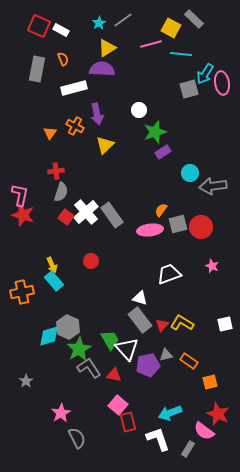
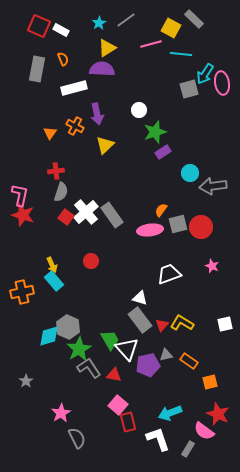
gray line at (123, 20): moved 3 px right
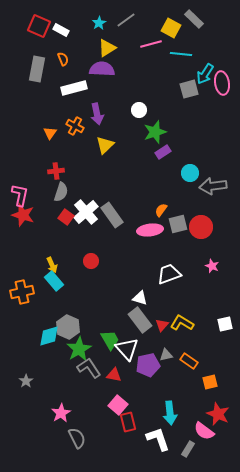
cyan arrow at (170, 413): rotated 75 degrees counterclockwise
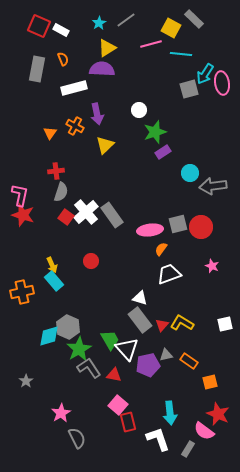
orange semicircle at (161, 210): moved 39 px down
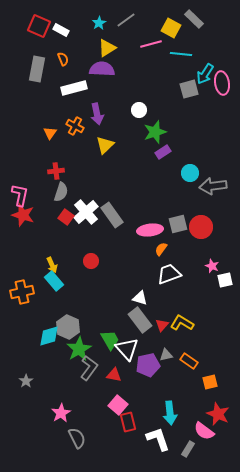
white square at (225, 324): moved 44 px up
gray L-shape at (89, 368): rotated 70 degrees clockwise
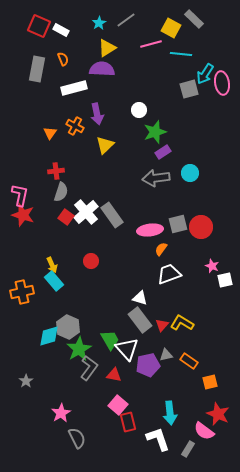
gray arrow at (213, 186): moved 57 px left, 8 px up
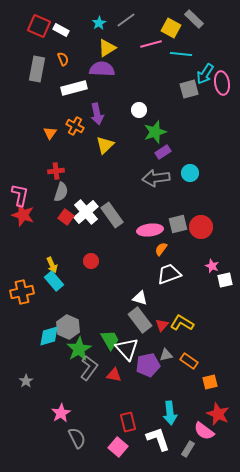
pink square at (118, 405): moved 42 px down
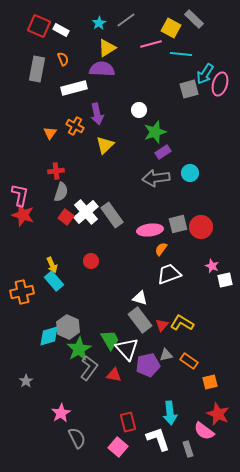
pink ellipse at (222, 83): moved 2 px left, 1 px down; rotated 25 degrees clockwise
gray rectangle at (188, 449): rotated 49 degrees counterclockwise
